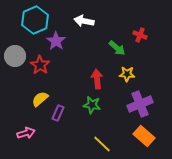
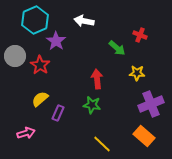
yellow star: moved 10 px right, 1 px up
purple cross: moved 11 px right
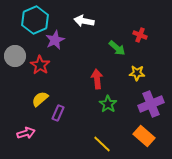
purple star: moved 1 px left, 1 px up; rotated 12 degrees clockwise
green star: moved 16 px right, 1 px up; rotated 24 degrees clockwise
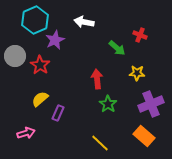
white arrow: moved 1 px down
yellow line: moved 2 px left, 1 px up
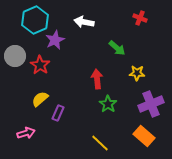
red cross: moved 17 px up
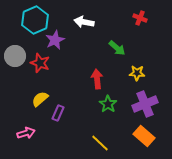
red star: moved 2 px up; rotated 12 degrees counterclockwise
purple cross: moved 6 px left
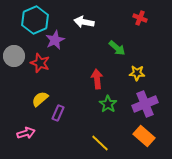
gray circle: moved 1 px left
